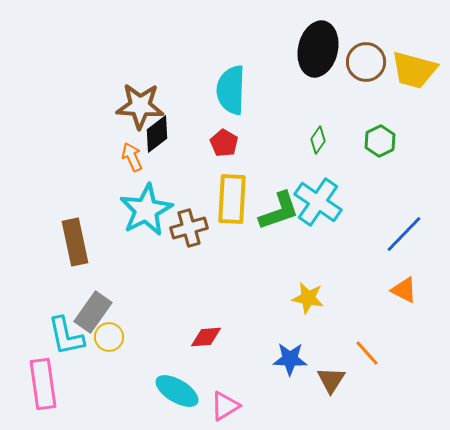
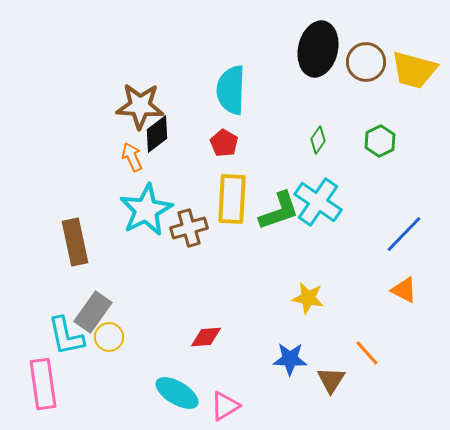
cyan ellipse: moved 2 px down
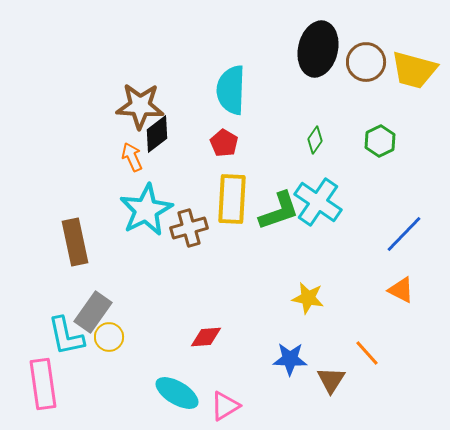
green diamond: moved 3 px left
orange triangle: moved 3 px left
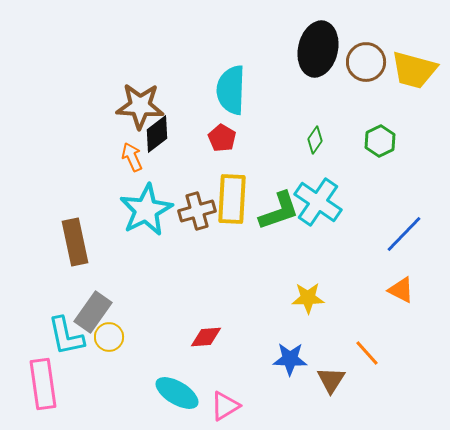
red pentagon: moved 2 px left, 5 px up
brown cross: moved 8 px right, 17 px up
yellow star: rotated 12 degrees counterclockwise
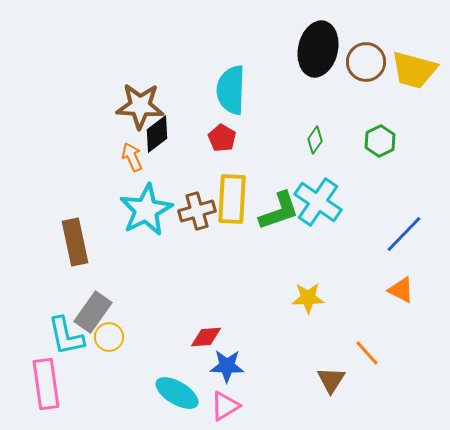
blue star: moved 63 px left, 7 px down
pink rectangle: moved 3 px right
